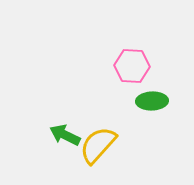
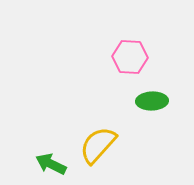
pink hexagon: moved 2 px left, 9 px up
green arrow: moved 14 px left, 29 px down
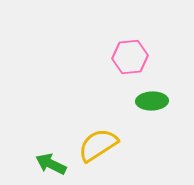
pink hexagon: rotated 8 degrees counterclockwise
yellow semicircle: rotated 15 degrees clockwise
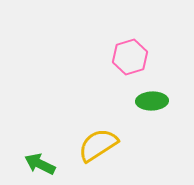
pink hexagon: rotated 12 degrees counterclockwise
green arrow: moved 11 px left
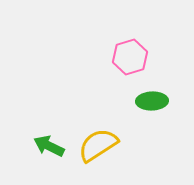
green arrow: moved 9 px right, 18 px up
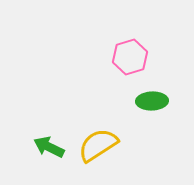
green arrow: moved 1 px down
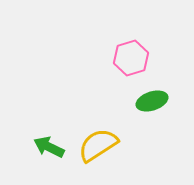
pink hexagon: moved 1 px right, 1 px down
green ellipse: rotated 16 degrees counterclockwise
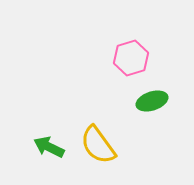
yellow semicircle: rotated 93 degrees counterclockwise
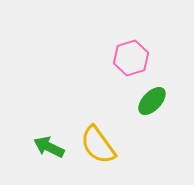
green ellipse: rotated 28 degrees counterclockwise
